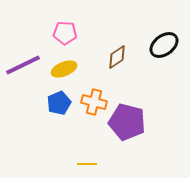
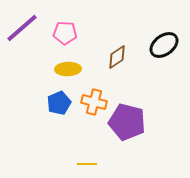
purple line: moved 1 px left, 37 px up; rotated 15 degrees counterclockwise
yellow ellipse: moved 4 px right; rotated 20 degrees clockwise
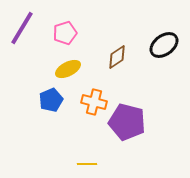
purple line: rotated 18 degrees counterclockwise
pink pentagon: rotated 20 degrees counterclockwise
yellow ellipse: rotated 25 degrees counterclockwise
blue pentagon: moved 8 px left, 3 px up
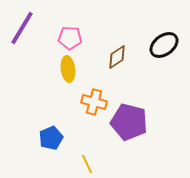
pink pentagon: moved 5 px right, 5 px down; rotated 20 degrees clockwise
yellow ellipse: rotated 70 degrees counterclockwise
blue pentagon: moved 38 px down
purple pentagon: moved 2 px right
yellow line: rotated 66 degrees clockwise
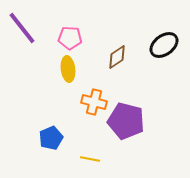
purple line: rotated 69 degrees counterclockwise
purple pentagon: moved 3 px left, 1 px up
yellow line: moved 3 px right, 5 px up; rotated 54 degrees counterclockwise
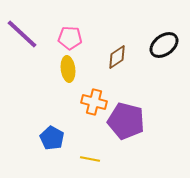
purple line: moved 6 px down; rotated 9 degrees counterclockwise
blue pentagon: moved 1 px right; rotated 20 degrees counterclockwise
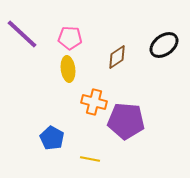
purple pentagon: rotated 9 degrees counterclockwise
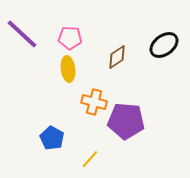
yellow line: rotated 60 degrees counterclockwise
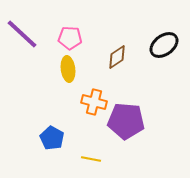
yellow line: moved 1 px right; rotated 60 degrees clockwise
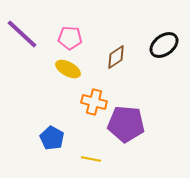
brown diamond: moved 1 px left
yellow ellipse: rotated 55 degrees counterclockwise
purple pentagon: moved 3 px down
